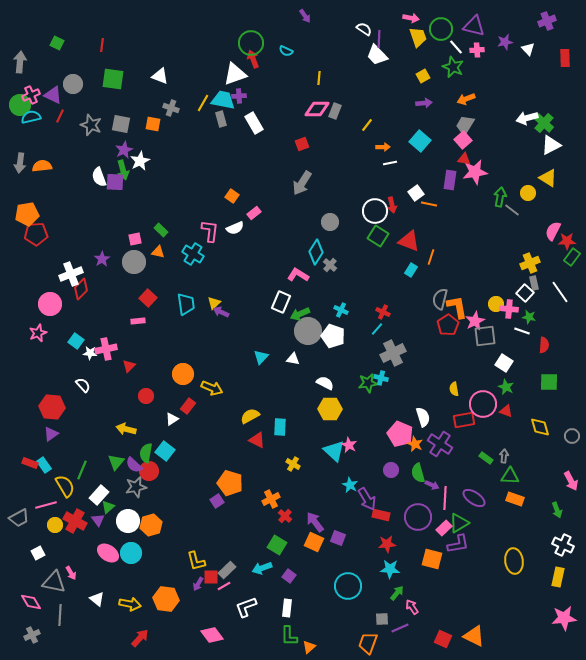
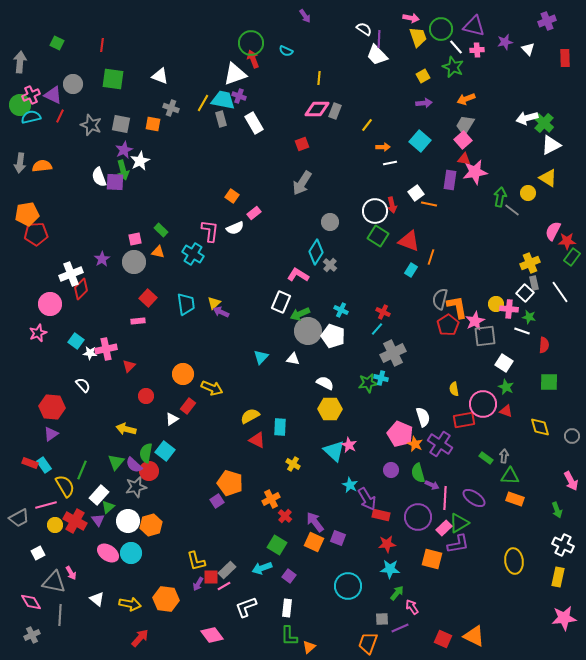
purple cross at (239, 96): rotated 24 degrees clockwise
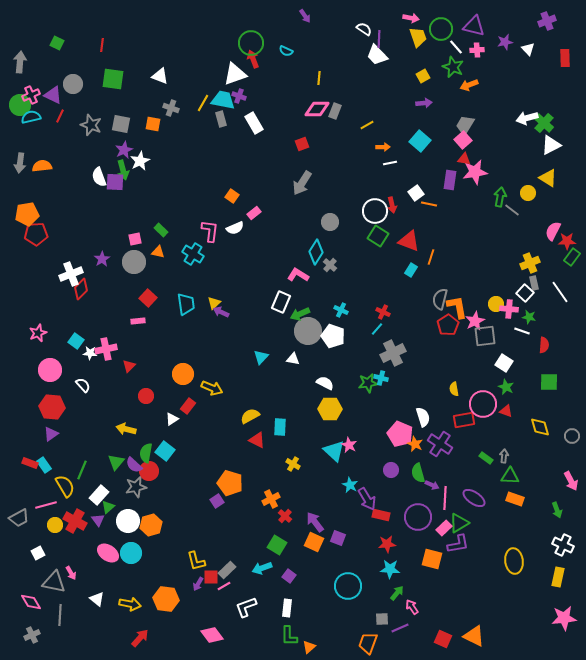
orange arrow at (466, 99): moved 3 px right, 14 px up
yellow line at (367, 125): rotated 24 degrees clockwise
pink circle at (50, 304): moved 66 px down
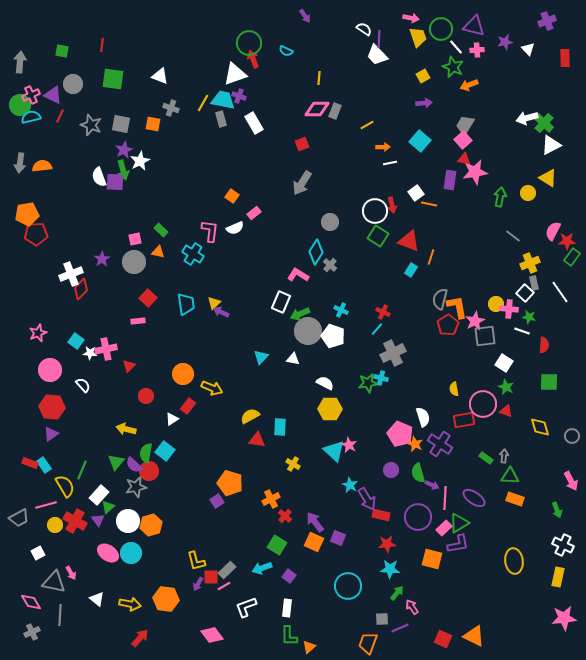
green square at (57, 43): moved 5 px right, 8 px down; rotated 16 degrees counterclockwise
green circle at (251, 43): moved 2 px left
gray line at (512, 210): moved 1 px right, 26 px down
red triangle at (257, 440): rotated 18 degrees counterclockwise
gray cross at (32, 635): moved 3 px up
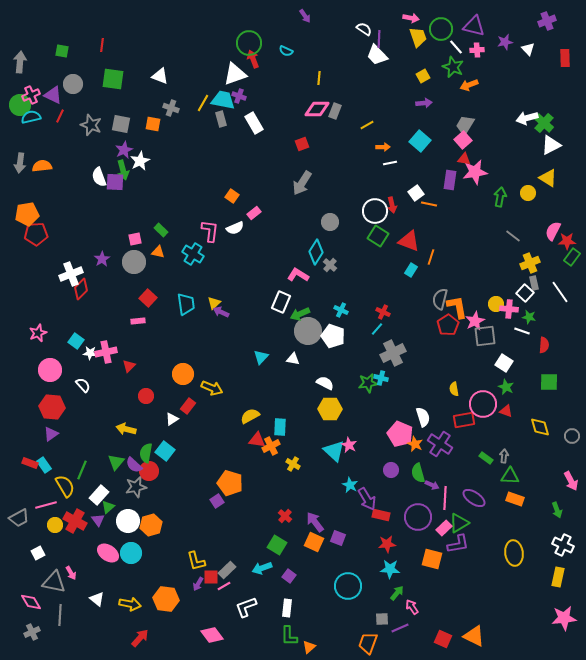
pink cross at (106, 349): moved 3 px down
orange cross at (271, 499): moved 53 px up
yellow ellipse at (514, 561): moved 8 px up
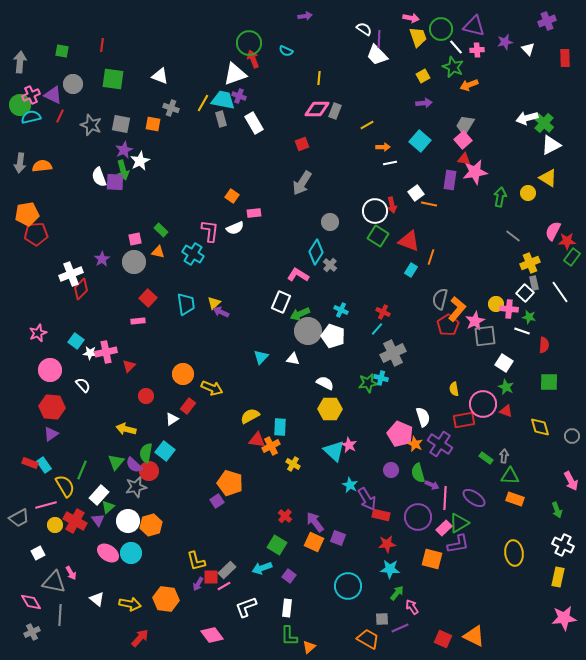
purple arrow at (305, 16): rotated 64 degrees counterclockwise
pink rectangle at (254, 213): rotated 32 degrees clockwise
orange L-shape at (457, 307): moved 2 px down; rotated 50 degrees clockwise
orange trapezoid at (368, 643): moved 4 px up; rotated 100 degrees clockwise
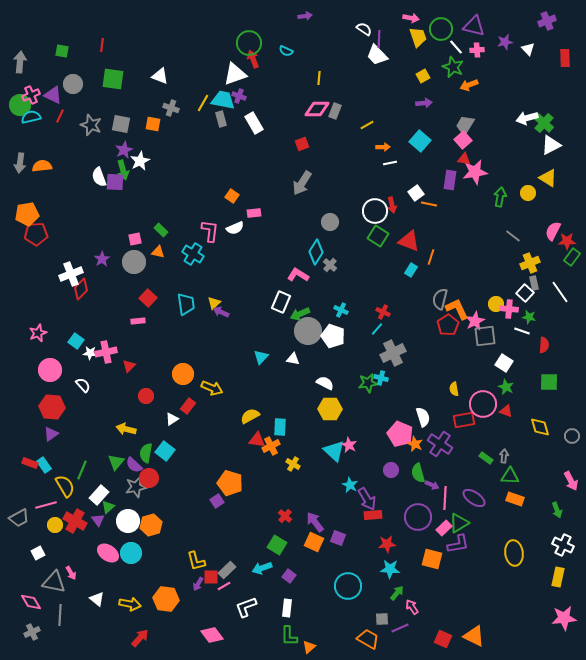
orange L-shape at (457, 309): rotated 65 degrees counterclockwise
red circle at (149, 471): moved 7 px down
red rectangle at (381, 515): moved 8 px left; rotated 18 degrees counterclockwise
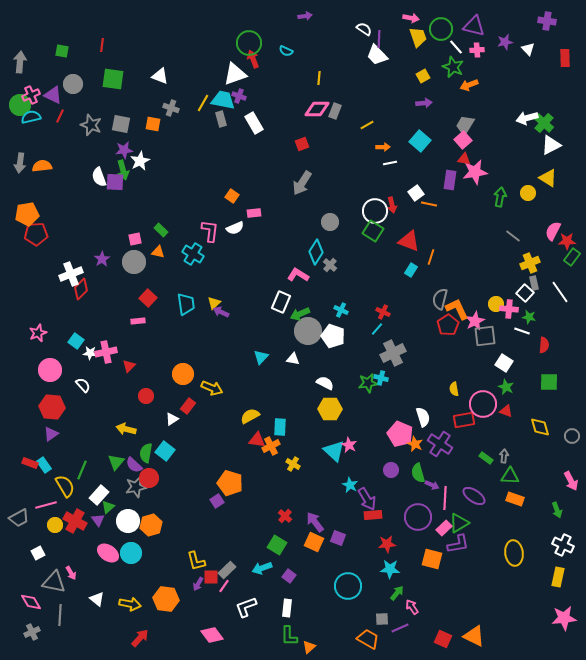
purple cross at (547, 21): rotated 30 degrees clockwise
purple star at (124, 150): rotated 18 degrees clockwise
green square at (378, 236): moved 5 px left, 5 px up
purple ellipse at (474, 498): moved 2 px up
pink line at (224, 586): rotated 24 degrees counterclockwise
